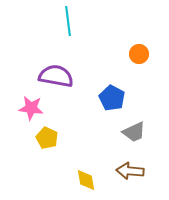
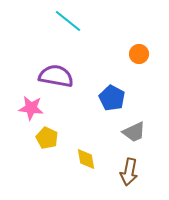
cyan line: rotated 44 degrees counterclockwise
brown arrow: moved 1 px left, 1 px down; rotated 84 degrees counterclockwise
yellow diamond: moved 21 px up
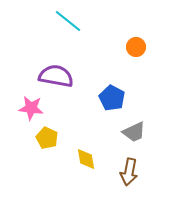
orange circle: moved 3 px left, 7 px up
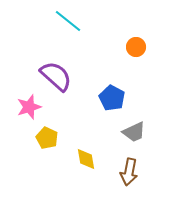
purple semicircle: rotated 32 degrees clockwise
pink star: moved 2 px left, 1 px up; rotated 25 degrees counterclockwise
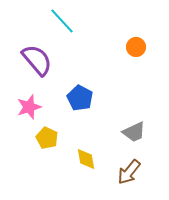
cyan line: moved 6 px left; rotated 8 degrees clockwise
purple semicircle: moved 19 px left, 16 px up; rotated 8 degrees clockwise
blue pentagon: moved 32 px left
brown arrow: rotated 28 degrees clockwise
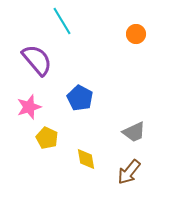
cyan line: rotated 12 degrees clockwise
orange circle: moved 13 px up
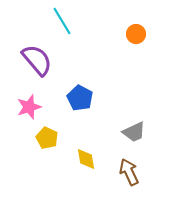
brown arrow: rotated 116 degrees clockwise
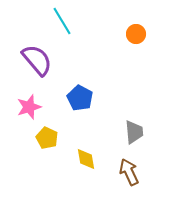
gray trapezoid: rotated 70 degrees counterclockwise
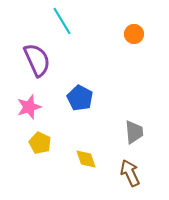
orange circle: moved 2 px left
purple semicircle: rotated 16 degrees clockwise
yellow pentagon: moved 7 px left, 5 px down
yellow diamond: rotated 10 degrees counterclockwise
brown arrow: moved 1 px right, 1 px down
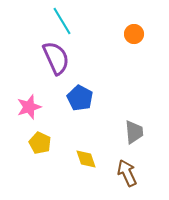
purple semicircle: moved 19 px right, 2 px up
brown arrow: moved 3 px left
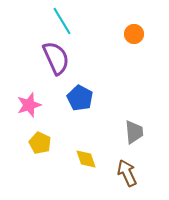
pink star: moved 2 px up
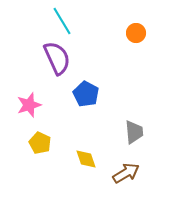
orange circle: moved 2 px right, 1 px up
purple semicircle: moved 1 px right
blue pentagon: moved 6 px right, 4 px up
brown arrow: moved 1 px left; rotated 84 degrees clockwise
